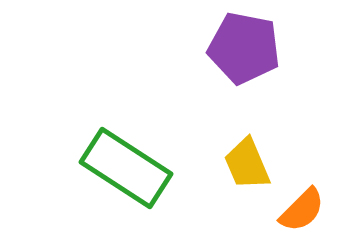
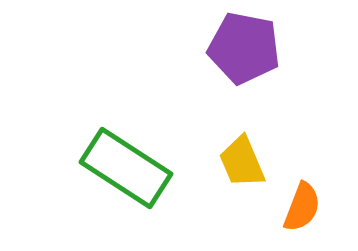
yellow trapezoid: moved 5 px left, 2 px up
orange semicircle: moved 3 px up; rotated 24 degrees counterclockwise
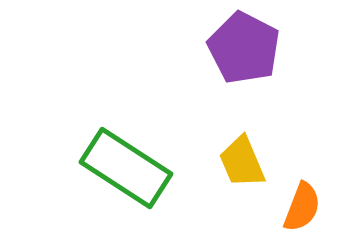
purple pentagon: rotated 16 degrees clockwise
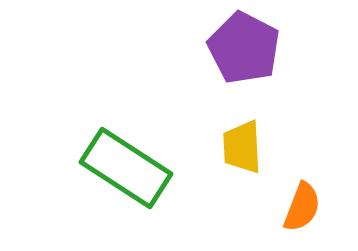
yellow trapezoid: moved 15 px up; rotated 20 degrees clockwise
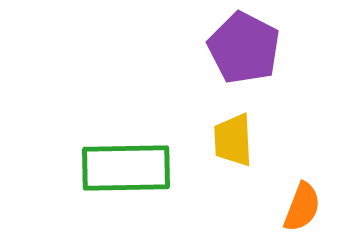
yellow trapezoid: moved 9 px left, 7 px up
green rectangle: rotated 34 degrees counterclockwise
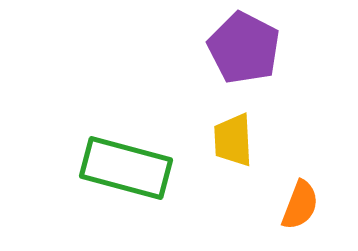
green rectangle: rotated 16 degrees clockwise
orange semicircle: moved 2 px left, 2 px up
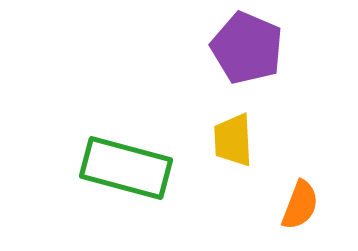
purple pentagon: moved 3 px right; rotated 4 degrees counterclockwise
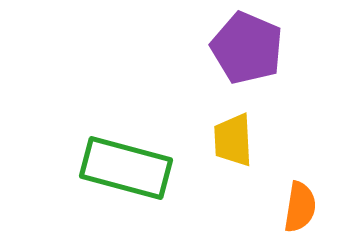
orange semicircle: moved 2 px down; rotated 12 degrees counterclockwise
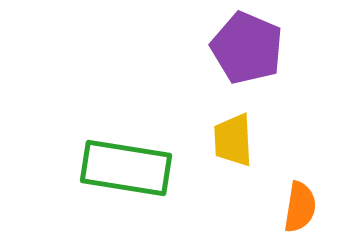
green rectangle: rotated 6 degrees counterclockwise
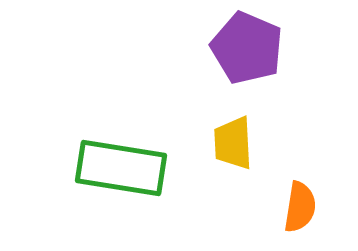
yellow trapezoid: moved 3 px down
green rectangle: moved 5 px left
